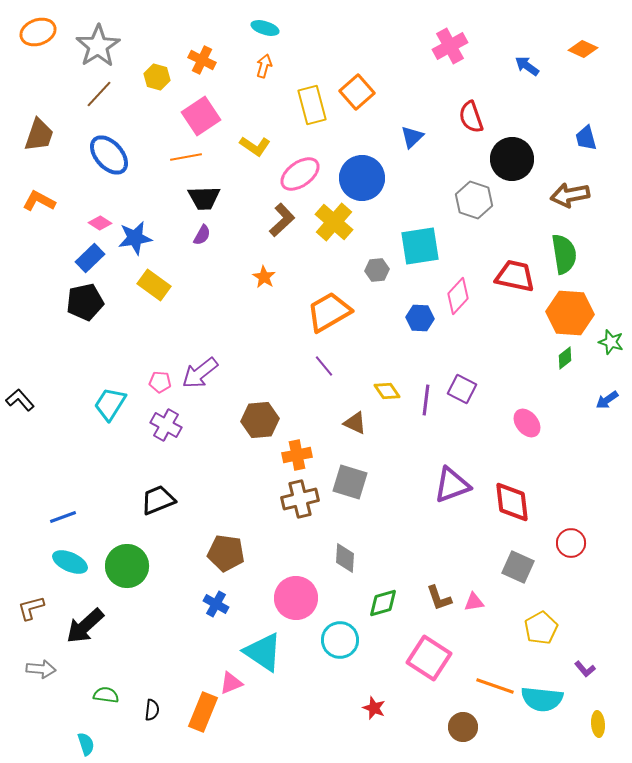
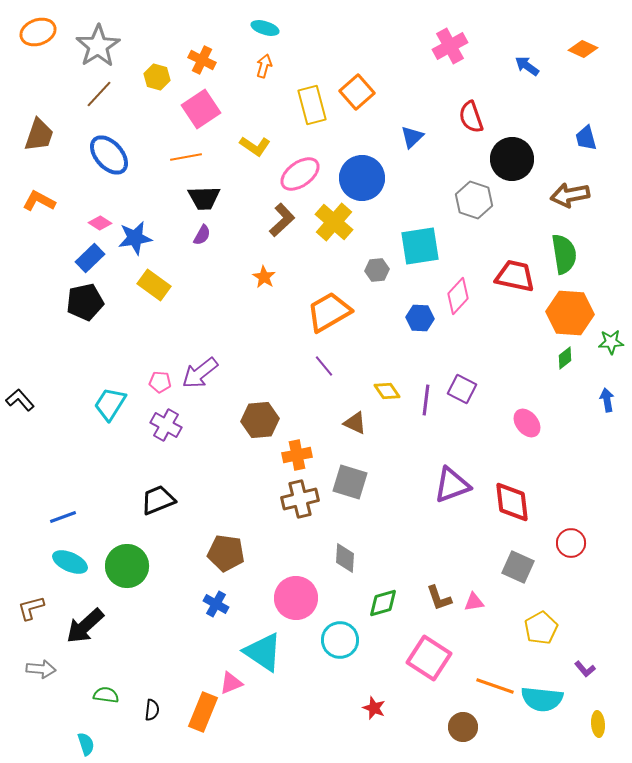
pink square at (201, 116): moved 7 px up
green star at (611, 342): rotated 20 degrees counterclockwise
blue arrow at (607, 400): rotated 115 degrees clockwise
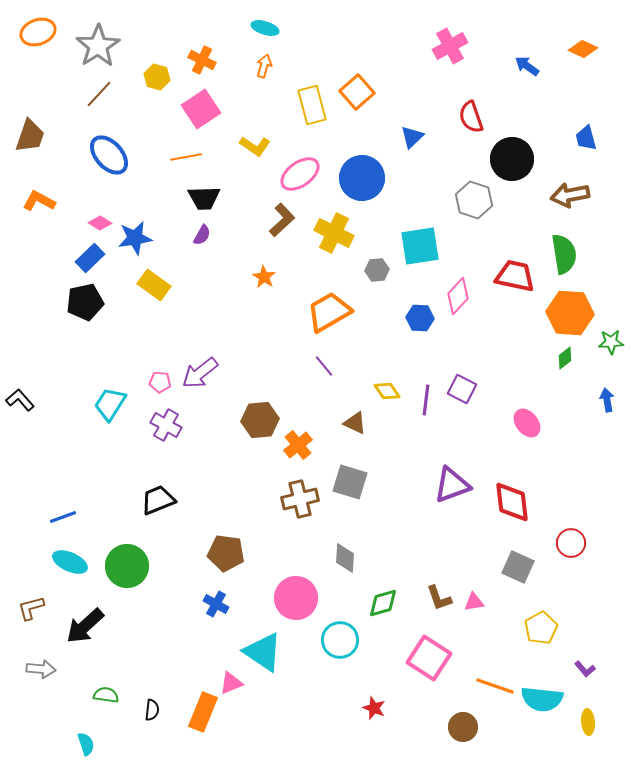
brown trapezoid at (39, 135): moved 9 px left, 1 px down
yellow cross at (334, 222): moved 11 px down; rotated 15 degrees counterclockwise
orange cross at (297, 455): moved 1 px right, 10 px up; rotated 28 degrees counterclockwise
yellow ellipse at (598, 724): moved 10 px left, 2 px up
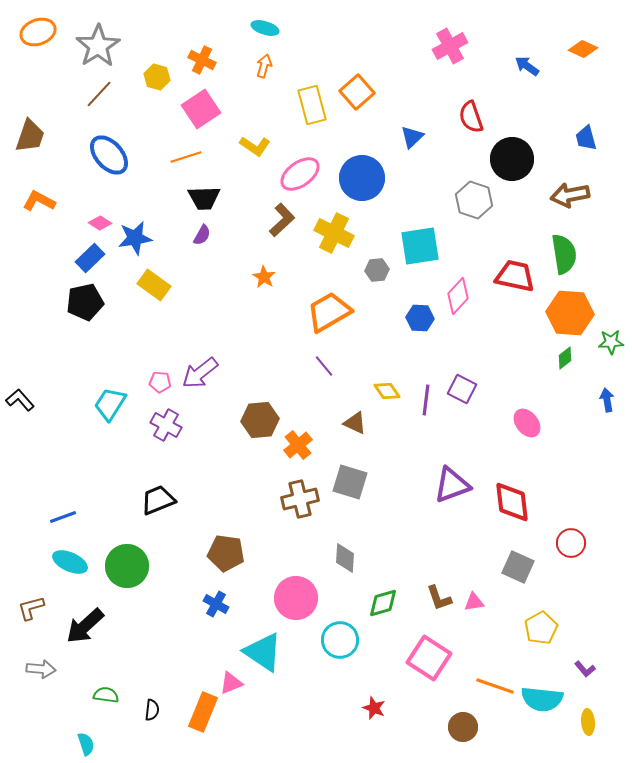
orange line at (186, 157): rotated 8 degrees counterclockwise
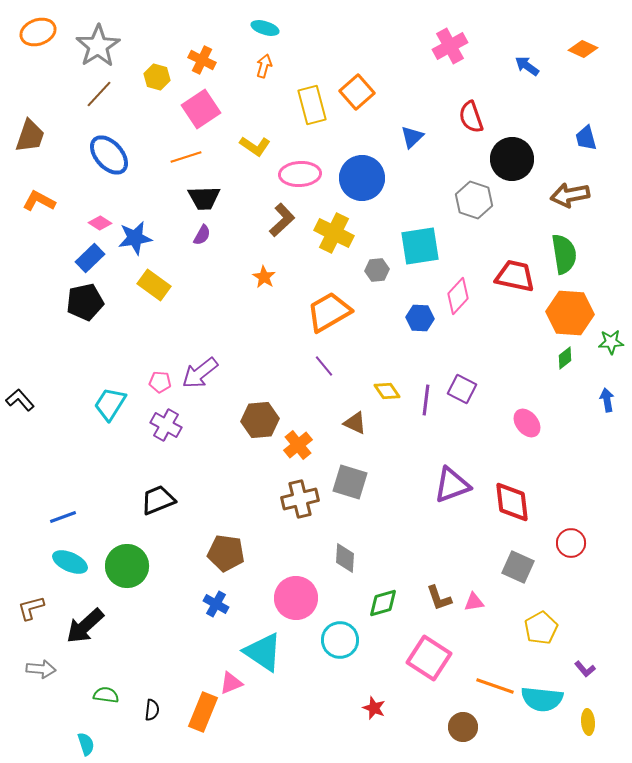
pink ellipse at (300, 174): rotated 33 degrees clockwise
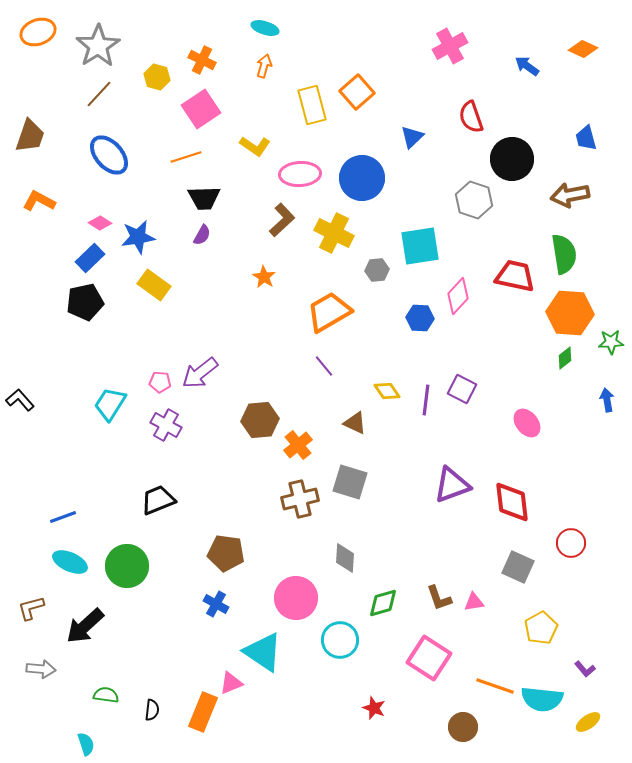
blue star at (135, 238): moved 3 px right, 1 px up
yellow ellipse at (588, 722): rotated 60 degrees clockwise
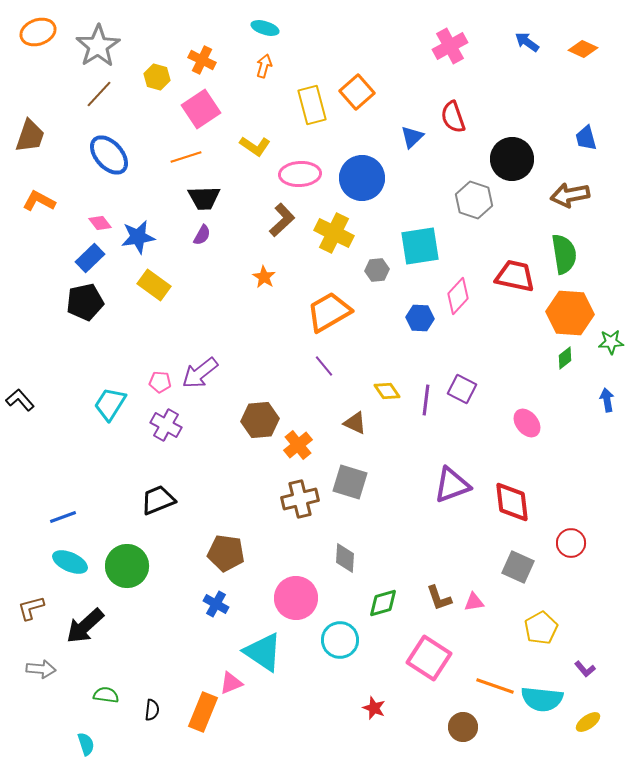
blue arrow at (527, 66): moved 24 px up
red semicircle at (471, 117): moved 18 px left
pink diamond at (100, 223): rotated 20 degrees clockwise
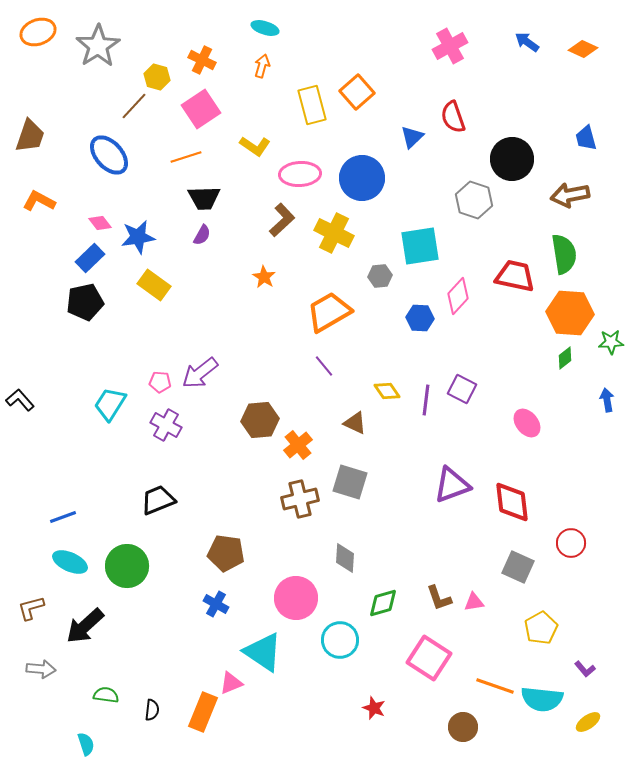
orange arrow at (264, 66): moved 2 px left
brown line at (99, 94): moved 35 px right, 12 px down
gray hexagon at (377, 270): moved 3 px right, 6 px down
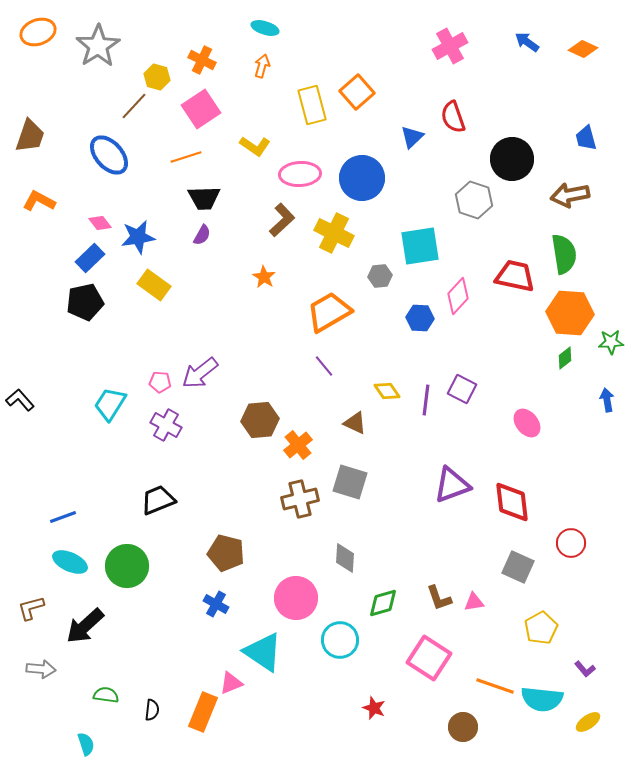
brown pentagon at (226, 553): rotated 6 degrees clockwise
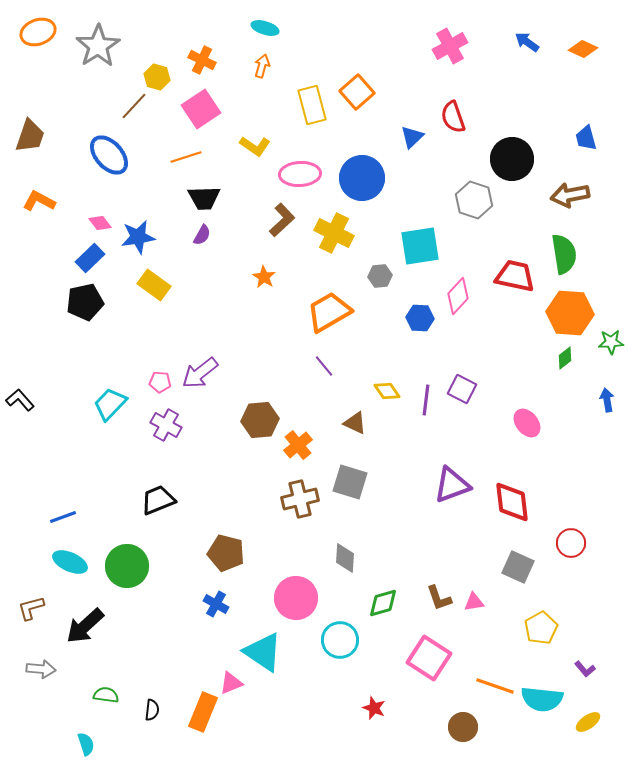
cyan trapezoid at (110, 404): rotated 12 degrees clockwise
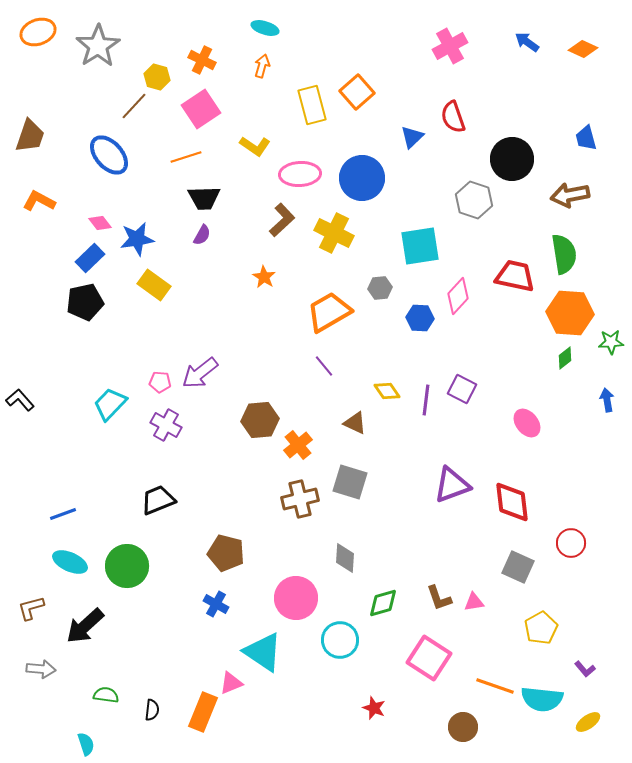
blue star at (138, 237): moved 1 px left, 2 px down
gray hexagon at (380, 276): moved 12 px down
blue line at (63, 517): moved 3 px up
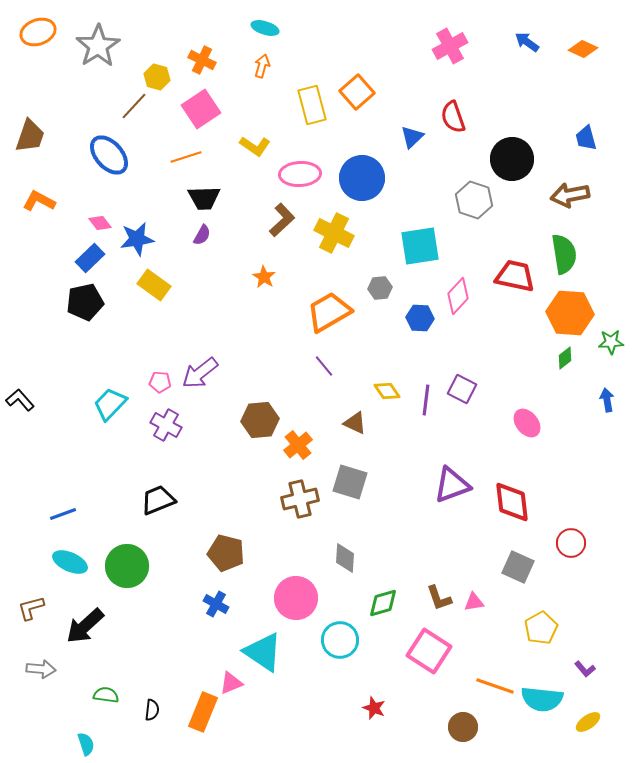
pink square at (429, 658): moved 7 px up
